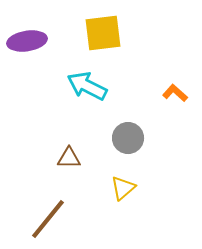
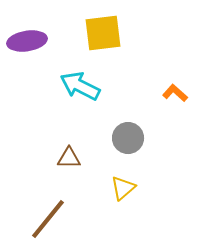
cyan arrow: moved 7 px left
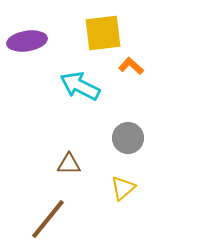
orange L-shape: moved 44 px left, 27 px up
brown triangle: moved 6 px down
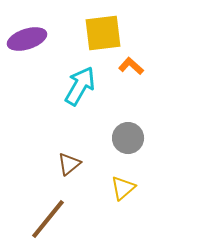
purple ellipse: moved 2 px up; rotated 9 degrees counterclockwise
cyan arrow: rotated 93 degrees clockwise
brown triangle: rotated 40 degrees counterclockwise
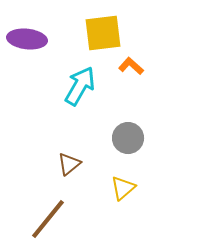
purple ellipse: rotated 24 degrees clockwise
